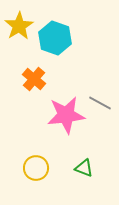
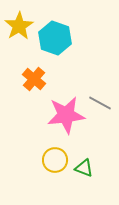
yellow circle: moved 19 px right, 8 px up
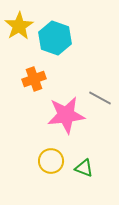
orange cross: rotated 30 degrees clockwise
gray line: moved 5 px up
yellow circle: moved 4 px left, 1 px down
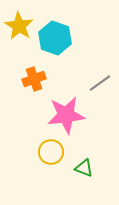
yellow star: rotated 8 degrees counterclockwise
gray line: moved 15 px up; rotated 65 degrees counterclockwise
yellow circle: moved 9 px up
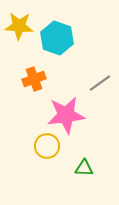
yellow star: rotated 28 degrees counterclockwise
cyan hexagon: moved 2 px right
yellow circle: moved 4 px left, 6 px up
green triangle: rotated 18 degrees counterclockwise
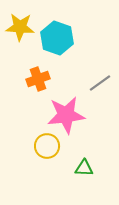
yellow star: moved 1 px right, 1 px down
orange cross: moved 4 px right
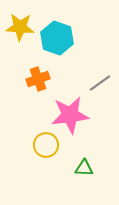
pink star: moved 4 px right
yellow circle: moved 1 px left, 1 px up
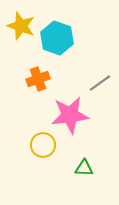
yellow star: moved 1 px right, 1 px up; rotated 16 degrees clockwise
yellow circle: moved 3 px left
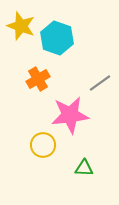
orange cross: rotated 10 degrees counterclockwise
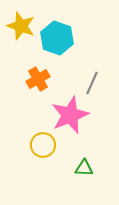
gray line: moved 8 px left; rotated 30 degrees counterclockwise
pink star: rotated 15 degrees counterclockwise
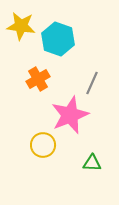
yellow star: rotated 12 degrees counterclockwise
cyan hexagon: moved 1 px right, 1 px down
green triangle: moved 8 px right, 5 px up
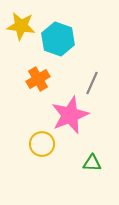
yellow circle: moved 1 px left, 1 px up
